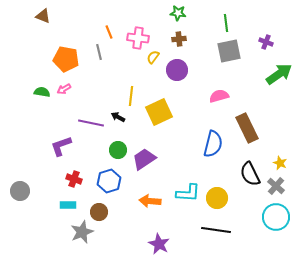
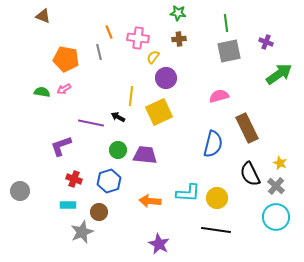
purple circle: moved 11 px left, 8 px down
purple trapezoid: moved 1 px right, 4 px up; rotated 40 degrees clockwise
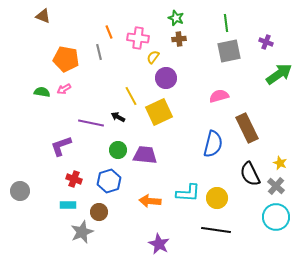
green star: moved 2 px left, 5 px down; rotated 14 degrees clockwise
yellow line: rotated 36 degrees counterclockwise
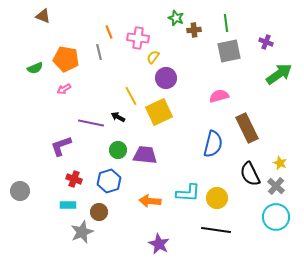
brown cross: moved 15 px right, 9 px up
green semicircle: moved 7 px left, 24 px up; rotated 147 degrees clockwise
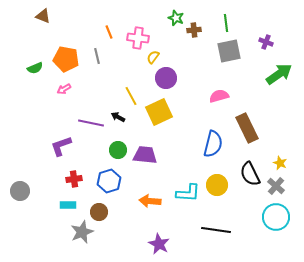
gray line: moved 2 px left, 4 px down
red cross: rotated 28 degrees counterclockwise
yellow circle: moved 13 px up
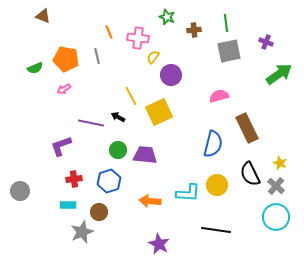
green star: moved 9 px left, 1 px up
purple circle: moved 5 px right, 3 px up
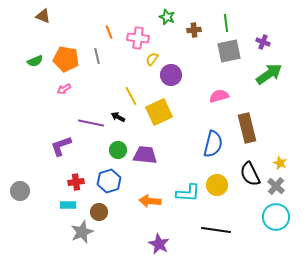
purple cross: moved 3 px left
yellow semicircle: moved 1 px left, 2 px down
green semicircle: moved 7 px up
green arrow: moved 10 px left
brown rectangle: rotated 12 degrees clockwise
red cross: moved 2 px right, 3 px down
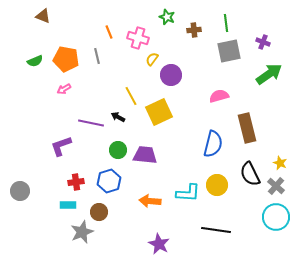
pink cross: rotated 10 degrees clockwise
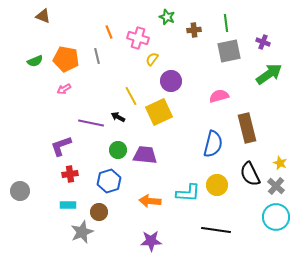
purple circle: moved 6 px down
red cross: moved 6 px left, 8 px up
purple star: moved 8 px left, 3 px up; rotated 30 degrees counterclockwise
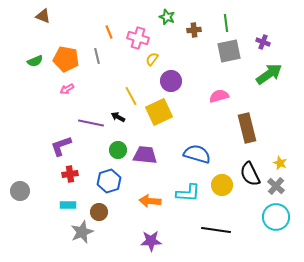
pink arrow: moved 3 px right
blue semicircle: moved 16 px left, 10 px down; rotated 88 degrees counterclockwise
yellow circle: moved 5 px right
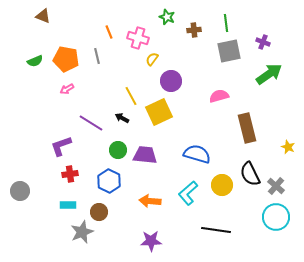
black arrow: moved 4 px right, 1 px down
purple line: rotated 20 degrees clockwise
yellow star: moved 8 px right, 16 px up
blue hexagon: rotated 15 degrees counterclockwise
cyan L-shape: rotated 135 degrees clockwise
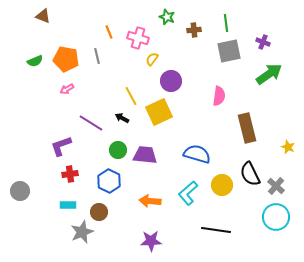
pink semicircle: rotated 114 degrees clockwise
